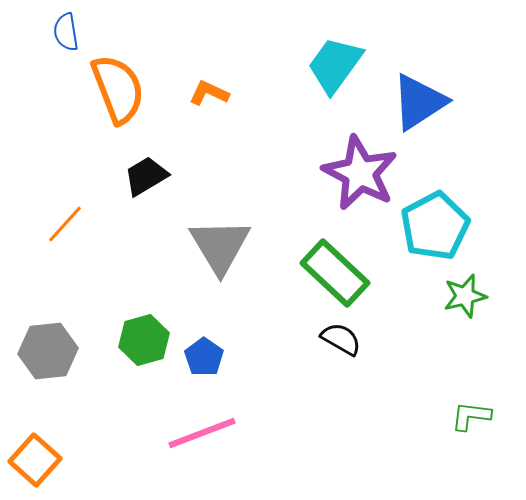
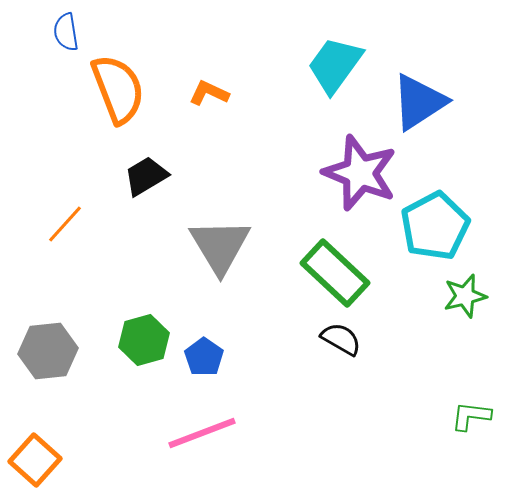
purple star: rotated 6 degrees counterclockwise
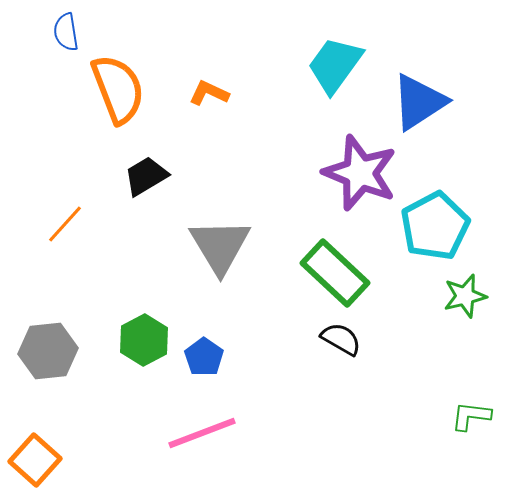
green hexagon: rotated 12 degrees counterclockwise
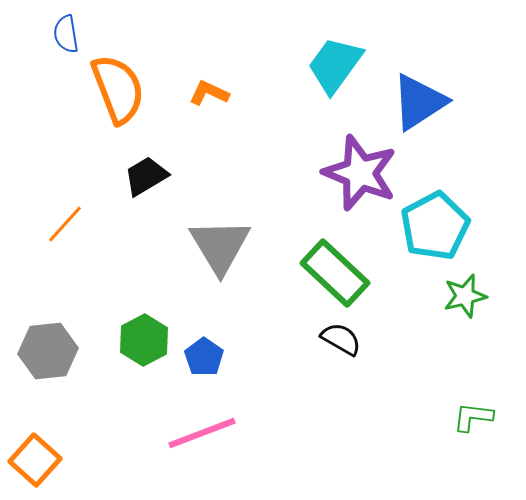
blue semicircle: moved 2 px down
green L-shape: moved 2 px right, 1 px down
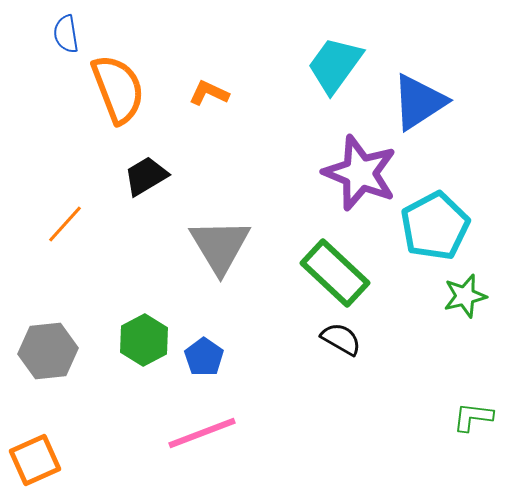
orange square: rotated 24 degrees clockwise
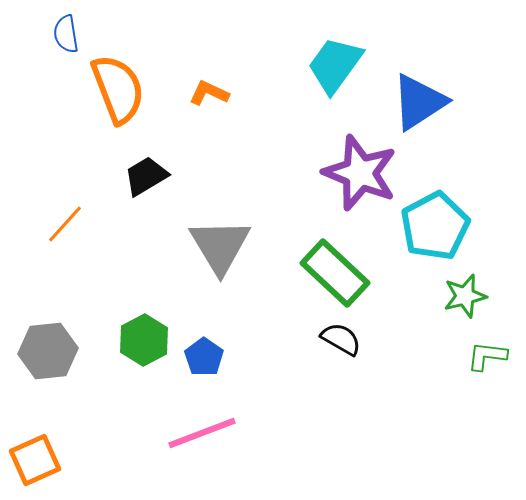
green L-shape: moved 14 px right, 61 px up
